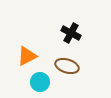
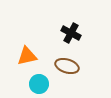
orange triangle: rotated 15 degrees clockwise
cyan circle: moved 1 px left, 2 px down
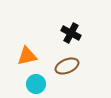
brown ellipse: rotated 40 degrees counterclockwise
cyan circle: moved 3 px left
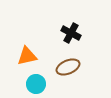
brown ellipse: moved 1 px right, 1 px down
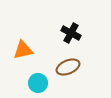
orange triangle: moved 4 px left, 6 px up
cyan circle: moved 2 px right, 1 px up
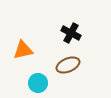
brown ellipse: moved 2 px up
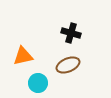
black cross: rotated 12 degrees counterclockwise
orange triangle: moved 6 px down
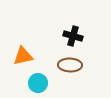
black cross: moved 2 px right, 3 px down
brown ellipse: moved 2 px right; rotated 25 degrees clockwise
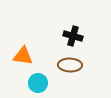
orange triangle: rotated 20 degrees clockwise
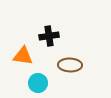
black cross: moved 24 px left; rotated 24 degrees counterclockwise
